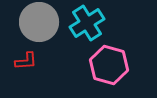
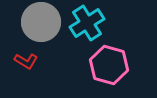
gray circle: moved 2 px right
red L-shape: rotated 35 degrees clockwise
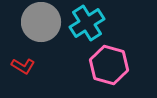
red L-shape: moved 3 px left, 5 px down
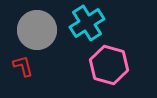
gray circle: moved 4 px left, 8 px down
red L-shape: rotated 135 degrees counterclockwise
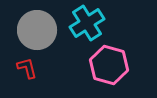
red L-shape: moved 4 px right, 2 px down
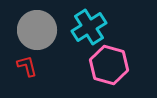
cyan cross: moved 2 px right, 4 px down
red L-shape: moved 2 px up
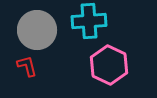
cyan cross: moved 6 px up; rotated 28 degrees clockwise
pink hexagon: rotated 9 degrees clockwise
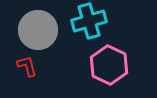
cyan cross: rotated 12 degrees counterclockwise
gray circle: moved 1 px right
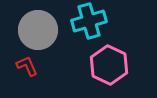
red L-shape: rotated 10 degrees counterclockwise
